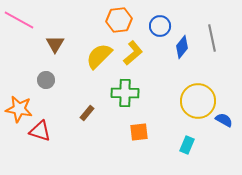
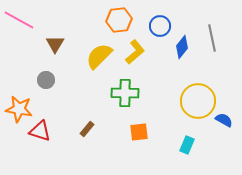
yellow L-shape: moved 2 px right, 1 px up
brown rectangle: moved 16 px down
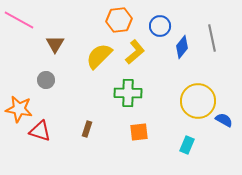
green cross: moved 3 px right
brown rectangle: rotated 21 degrees counterclockwise
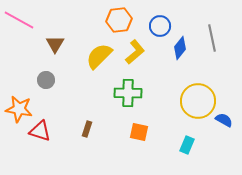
blue diamond: moved 2 px left, 1 px down
orange square: rotated 18 degrees clockwise
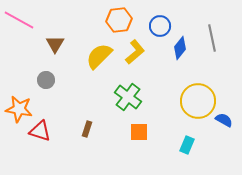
green cross: moved 4 px down; rotated 36 degrees clockwise
orange square: rotated 12 degrees counterclockwise
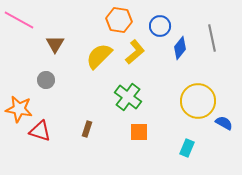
orange hexagon: rotated 15 degrees clockwise
blue semicircle: moved 3 px down
cyan rectangle: moved 3 px down
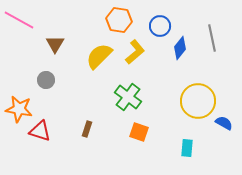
orange square: rotated 18 degrees clockwise
cyan rectangle: rotated 18 degrees counterclockwise
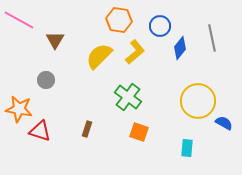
brown triangle: moved 4 px up
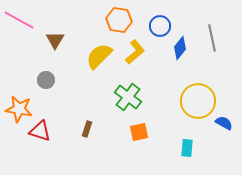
orange square: rotated 30 degrees counterclockwise
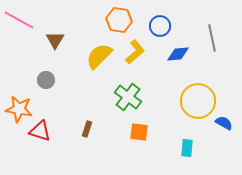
blue diamond: moved 2 px left, 6 px down; rotated 45 degrees clockwise
orange square: rotated 18 degrees clockwise
